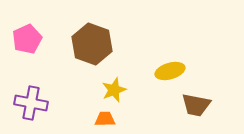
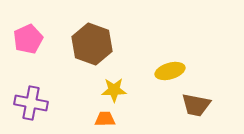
pink pentagon: moved 1 px right
yellow star: rotated 20 degrees clockwise
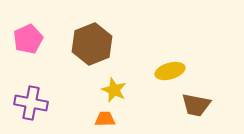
brown hexagon: rotated 18 degrees clockwise
yellow star: rotated 25 degrees clockwise
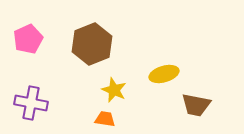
yellow ellipse: moved 6 px left, 3 px down
orange trapezoid: rotated 10 degrees clockwise
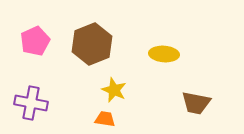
pink pentagon: moved 7 px right, 2 px down
yellow ellipse: moved 20 px up; rotated 20 degrees clockwise
brown trapezoid: moved 2 px up
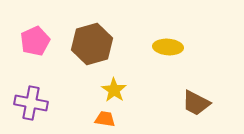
brown hexagon: rotated 6 degrees clockwise
yellow ellipse: moved 4 px right, 7 px up
yellow star: rotated 10 degrees clockwise
brown trapezoid: rotated 16 degrees clockwise
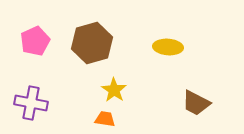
brown hexagon: moved 1 px up
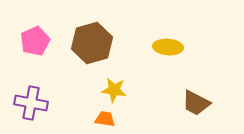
yellow star: rotated 25 degrees counterclockwise
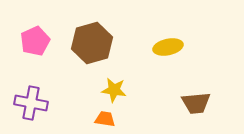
yellow ellipse: rotated 16 degrees counterclockwise
brown trapezoid: rotated 32 degrees counterclockwise
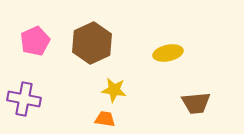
brown hexagon: rotated 9 degrees counterclockwise
yellow ellipse: moved 6 px down
purple cross: moved 7 px left, 4 px up
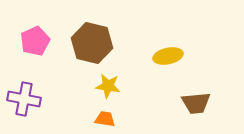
brown hexagon: rotated 21 degrees counterclockwise
yellow ellipse: moved 3 px down
yellow star: moved 6 px left, 4 px up
